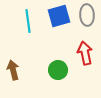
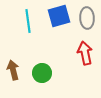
gray ellipse: moved 3 px down
green circle: moved 16 px left, 3 px down
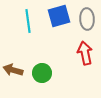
gray ellipse: moved 1 px down
brown arrow: rotated 60 degrees counterclockwise
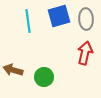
gray ellipse: moved 1 px left
red arrow: rotated 25 degrees clockwise
green circle: moved 2 px right, 4 px down
